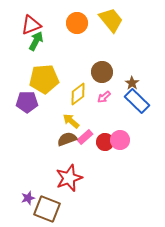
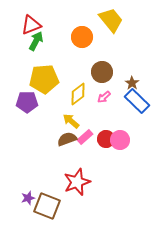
orange circle: moved 5 px right, 14 px down
red circle: moved 1 px right, 3 px up
red star: moved 8 px right, 4 px down
brown square: moved 3 px up
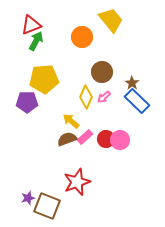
yellow diamond: moved 8 px right, 3 px down; rotated 30 degrees counterclockwise
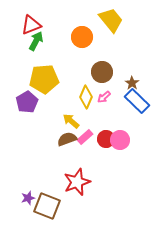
purple pentagon: rotated 30 degrees counterclockwise
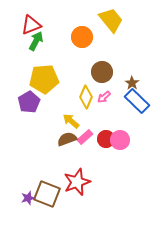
purple pentagon: moved 2 px right
brown square: moved 12 px up
